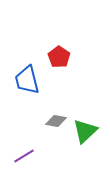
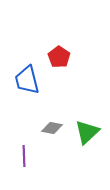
gray diamond: moved 4 px left, 7 px down
green triangle: moved 2 px right, 1 px down
purple line: rotated 60 degrees counterclockwise
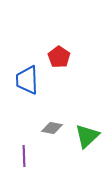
blue trapezoid: rotated 12 degrees clockwise
green triangle: moved 4 px down
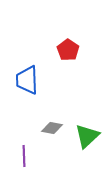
red pentagon: moved 9 px right, 7 px up
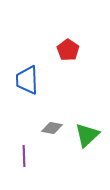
green triangle: moved 1 px up
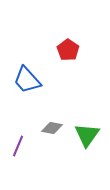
blue trapezoid: rotated 40 degrees counterclockwise
green triangle: rotated 12 degrees counterclockwise
purple line: moved 6 px left, 10 px up; rotated 25 degrees clockwise
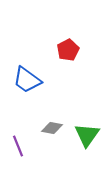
red pentagon: rotated 10 degrees clockwise
blue trapezoid: rotated 12 degrees counterclockwise
purple line: rotated 45 degrees counterclockwise
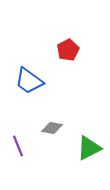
blue trapezoid: moved 2 px right, 1 px down
green triangle: moved 2 px right, 13 px down; rotated 28 degrees clockwise
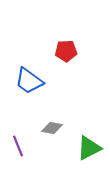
red pentagon: moved 2 px left, 1 px down; rotated 25 degrees clockwise
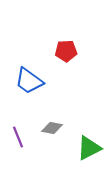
purple line: moved 9 px up
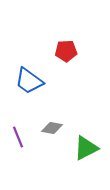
green triangle: moved 3 px left
